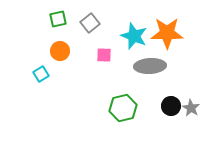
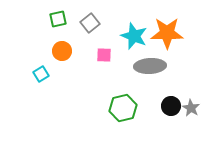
orange circle: moved 2 px right
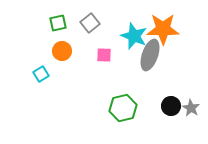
green square: moved 4 px down
orange star: moved 4 px left, 4 px up
gray ellipse: moved 11 px up; rotated 68 degrees counterclockwise
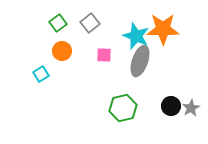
green square: rotated 24 degrees counterclockwise
cyan star: moved 2 px right
gray ellipse: moved 10 px left, 6 px down
gray star: rotated 12 degrees clockwise
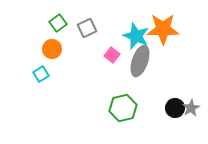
gray square: moved 3 px left, 5 px down; rotated 12 degrees clockwise
orange circle: moved 10 px left, 2 px up
pink square: moved 8 px right; rotated 35 degrees clockwise
black circle: moved 4 px right, 2 px down
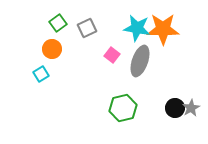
cyan star: moved 1 px right, 8 px up; rotated 12 degrees counterclockwise
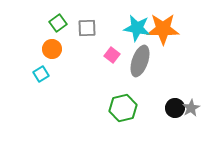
gray square: rotated 24 degrees clockwise
